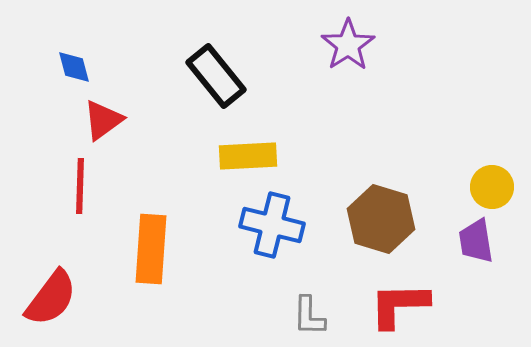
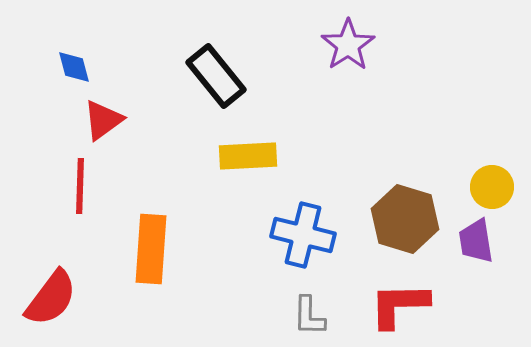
brown hexagon: moved 24 px right
blue cross: moved 31 px right, 10 px down
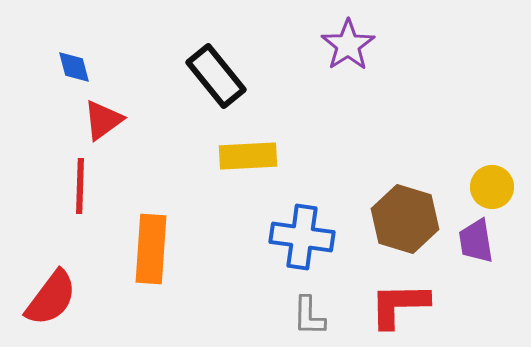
blue cross: moved 1 px left, 2 px down; rotated 6 degrees counterclockwise
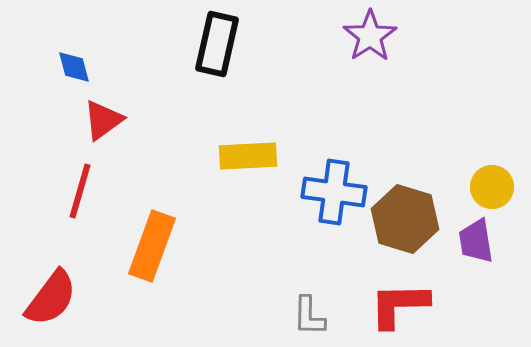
purple star: moved 22 px right, 9 px up
black rectangle: moved 1 px right, 32 px up; rotated 52 degrees clockwise
red line: moved 5 px down; rotated 14 degrees clockwise
blue cross: moved 32 px right, 45 px up
orange rectangle: moved 1 px right, 3 px up; rotated 16 degrees clockwise
